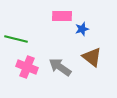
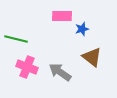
gray arrow: moved 5 px down
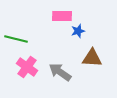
blue star: moved 4 px left, 2 px down
brown triangle: moved 1 px down; rotated 35 degrees counterclockwise
pink cross: rotated 15 degrees clockwise
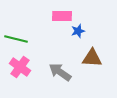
pink cross: moved 7 px left
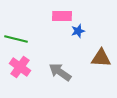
brown triangle: moved 9 px right
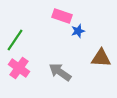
pink rectangle: rotated 18 degrees clockwise
green line: moved 1 px left, 1 px down; rotated 70 degrees counterclockwise
pink cross: moved 1 px left, 1 px down
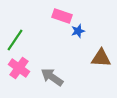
gray arrow: moved 8 px left, 5 px down
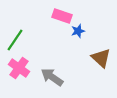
brown triangle: rotated 40 degrees clockwise
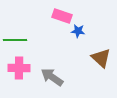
blue star: rotated 24 degrees clockwise
green line: rotated 55 degrees clockwise
pink cross: rotated 35 degrees counterclockwise
